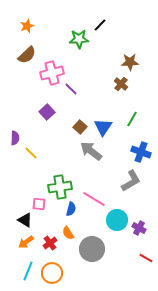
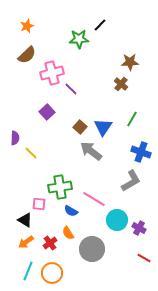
blue semicircle: moved 2 px down; rotated 104 degrees clockwise
red line: moved 2 px left
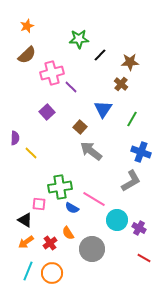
black line: moved 30 px down
purple line: moved 2 px up
blue triangle: moved 18 px up
blue semicircle: moved 1 px right, 3 px up
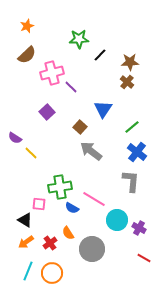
brown cross: moved 6 px right, 2 px up
green line: moved 8 px down; rotated 21 degrees clockwise
purple semicircle: rotated 120 degrees clockwise
blue cross: moved 4 px left; rotated 18 degrees clockwise
gray L-shape: rotated 55 degrees counterclockwise
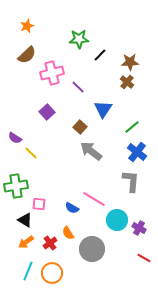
purple line: moved 7 px right
green cross: moved 44 px left, 1 px up
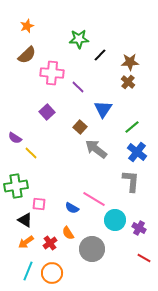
pink cross: rotated 20 degrees clockwise
brown cross: moved 1 px right
gray arrow: moved 5 px right, 2 px up
cyan circle: moved 2 px left
